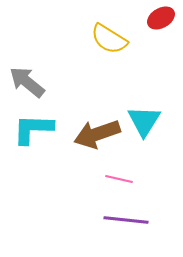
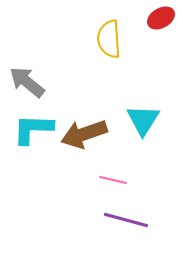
yellow semicircle: rotated 54 degrees clockwise
cyan triangle: moved 1 px left, 1 px up
brown arrow: moved 13 px left
pink line: moved 6 px left, 1 px down
purple line: rotated 9 degrees clockwise
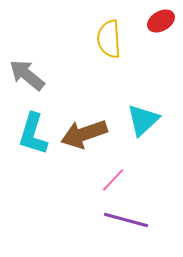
red ellipse: moved 3 px down
gray arrow: moved 7 px up
cyan triangle: rotated 15 degrees clockwise
cyan L-shape: moved 5 px down; rotated 75 degrees counterclockwise
pink line: rotated 60 degrees counterclockwise
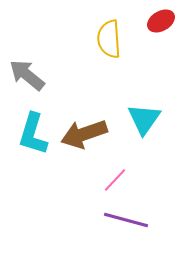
cyan triangle: moved 1 px right, 1 px up; rotated 12 degrees counterclockwise
pink line: moved 2 px right
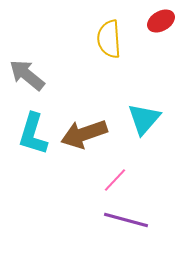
cyan triangle: rotated 6 degrees clockwise
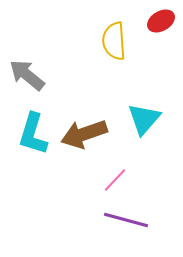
yellow semicircle: moved 5 px right, 2 px down
